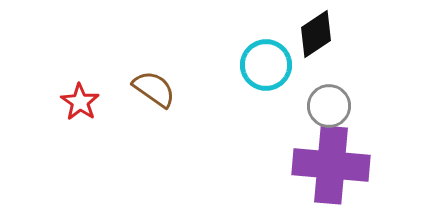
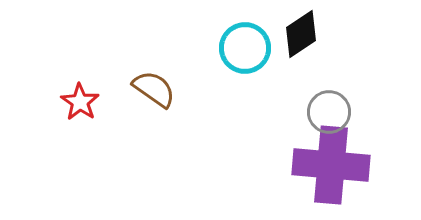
black diamond: moved 15 px left
cyan circle: moved 21 px left, 17 px up
gray circle: moved 6 px down
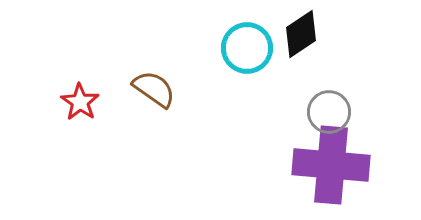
cyan circle: moved 2 px right
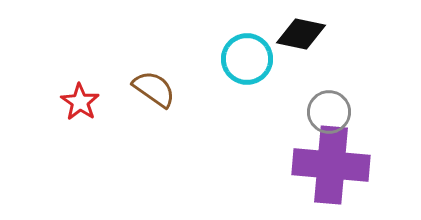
black diamond: rotated 45 degrees clockwise
cyan circle: moved 11 px down
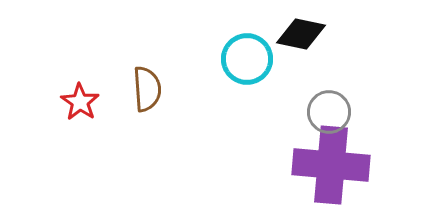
brown semicircle: moved 7 px left; rotated 51 degrees clockwise
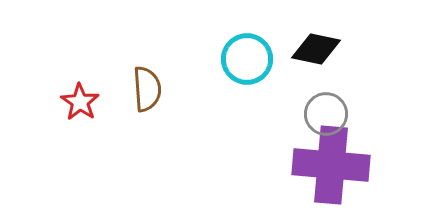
black diamond: moved 15 px right, 15 px down
gray circle: moved 3 px left, 2 px down
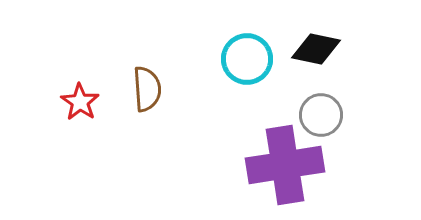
gray circle: moved 5 px left, 1 px down
purple cross: moved 46 px left; rotated 14 degrees counterclockwise
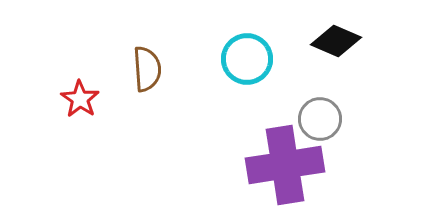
black diamond: moved 20 px right, 8 px up; rotated 12 degrees clockwise
brown semicircle: moved 20 px up
red star: moved 3 px up
gray circle: moved 1 px left, 4 px down
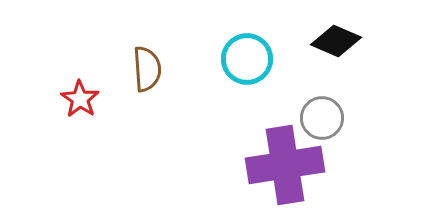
gray circle: moved 2 px right, 1 px up
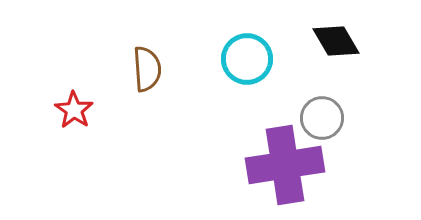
black diamond: rotated 36 degrees clockwise
red star: moved 6 px left, 11 px down
